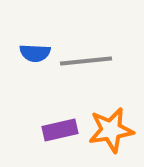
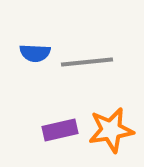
gray line: moved 1 px right, 1 px down
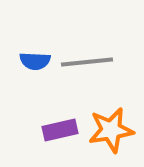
blue semicircle: moved 8 px down
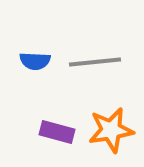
gray line: moved 8 px right
purple rectangle: moved 3 px left, 2 px down; rotated 28 degrees clockwise
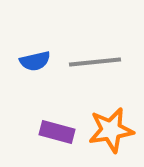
blue semicircle: rotated 16 degrees counterclockwise
